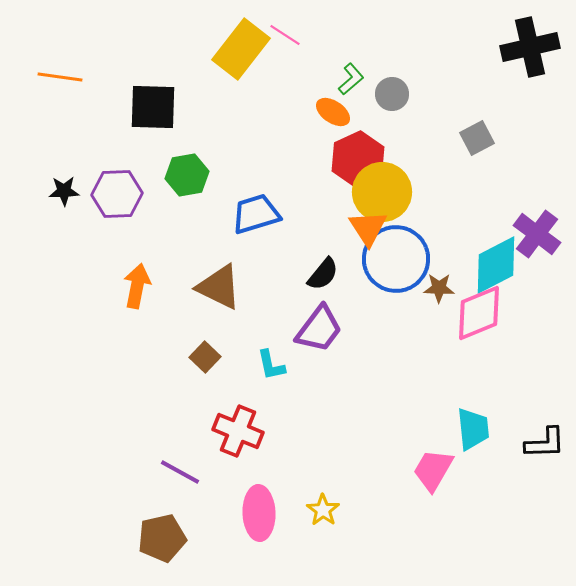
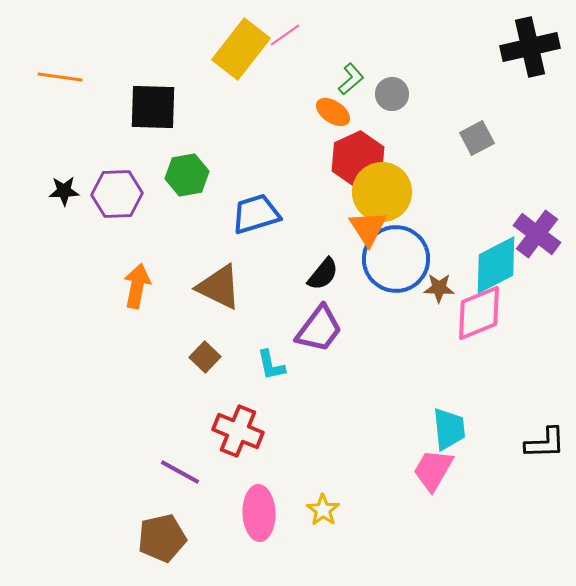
pink line: rotated 68 degrees counterclockwise
cyan trapezoid: moved 24 px left
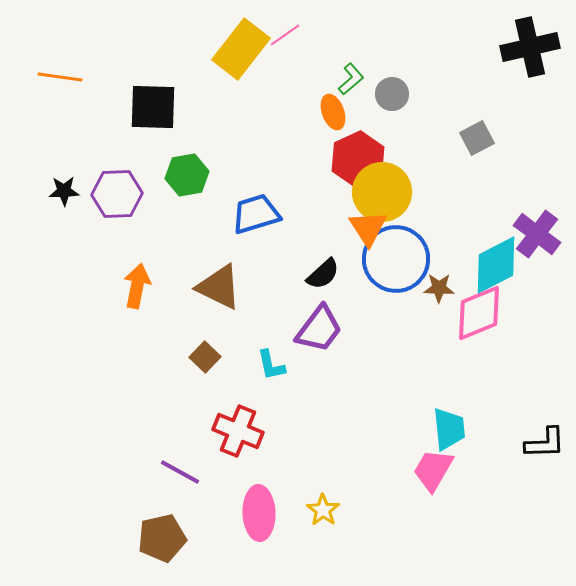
orange ellipse: rotated 36 degrees clockwise
black semicircle: rotated 9 degrees clockwise
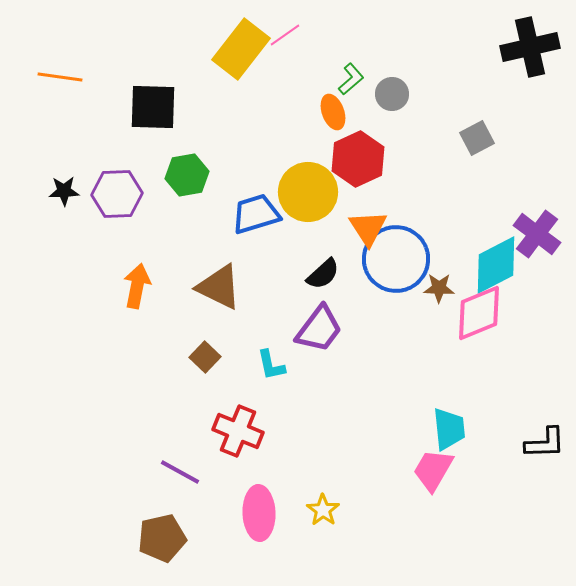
yellow circle: moved 74 px left
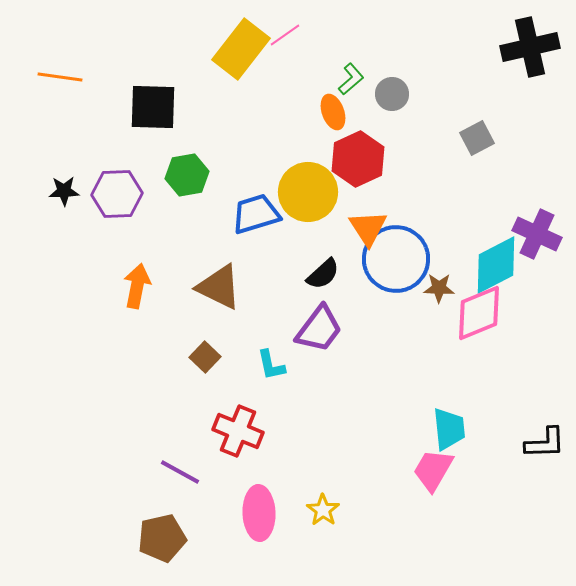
purple cross: rotated 12 degrees counterclockwise
